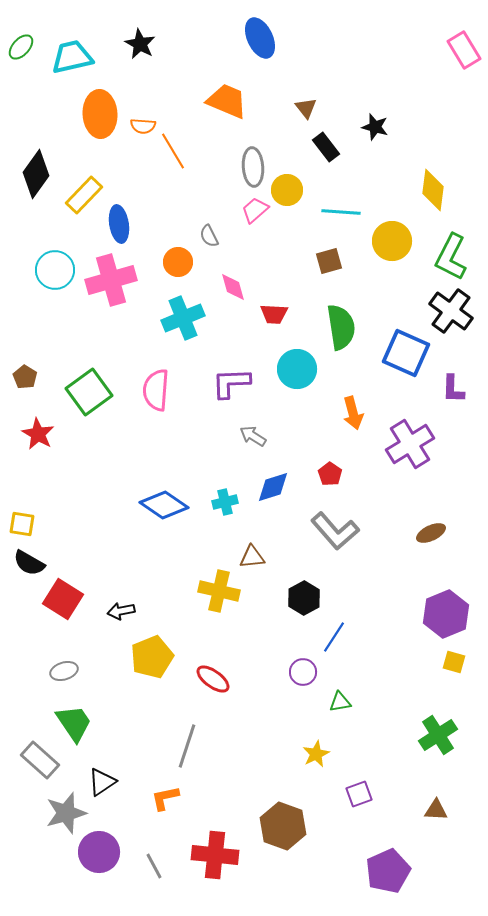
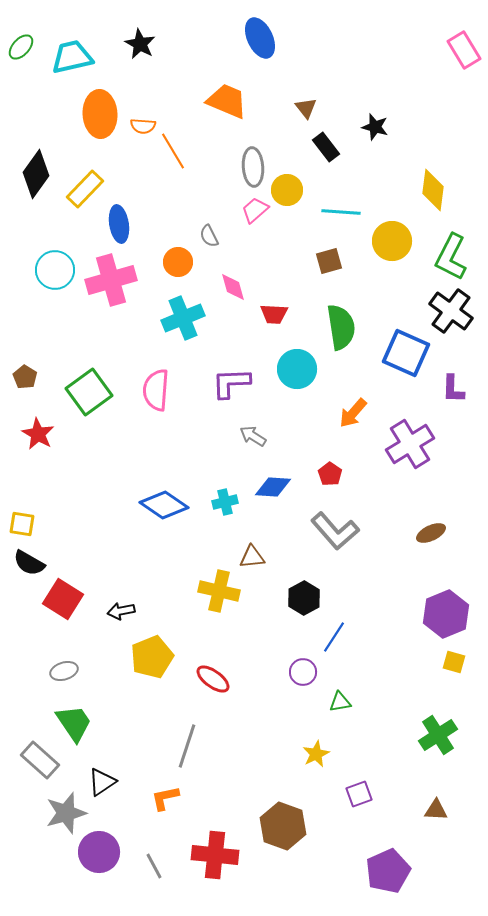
yellow rectangle at (84, 195): moved 1 px right, 6 px up
orange arrow at (353, 413): rotated 56 degrees clockwise
blue diamond at (273, 487): rotated 21 degrees clockwise
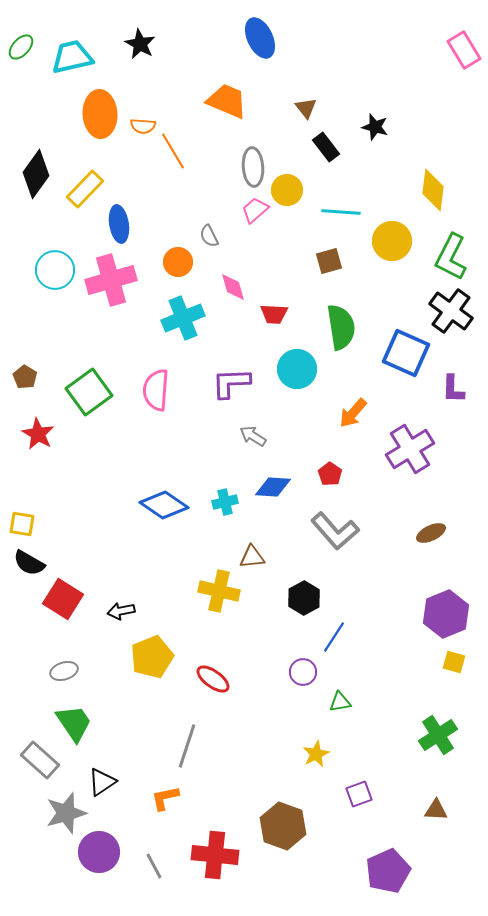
purple cross at (410, 444): moved 5 px down
